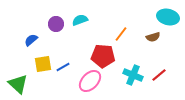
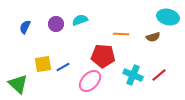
orange line: rotated 56 degrees clockwise
blue semicircle: moved 6 px left, 13 px up; rotated 24 degrees counterclockwise
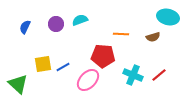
pink ellipse: moved 2 px left, 1 px up
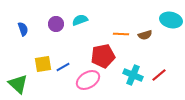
cyan ellipse: moved 3 px right, 3 px down
blue semicircle: moved 2 px left, 2 px down; rotated 136 degrees clockwise
brown semicircle: moved 8 px left, 2 px up
red pentagon: rotated 15 degrees counterclockwise
pink ellipse: rotated 15 degrees clockwise
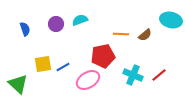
blue semicircle: moved 2 px right
brown semicircle: rotated 24 degrees counterclockwise
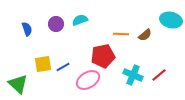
blue semicircle: moved 2 px right
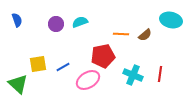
cyan semicircle: moved 2 px down
blue semicircle: moved 10 px left, 9 px up
yellow square: moved 5 px left
red line: moved 1 px right, 1 px up; rotated 42 degrees counterclockwise
